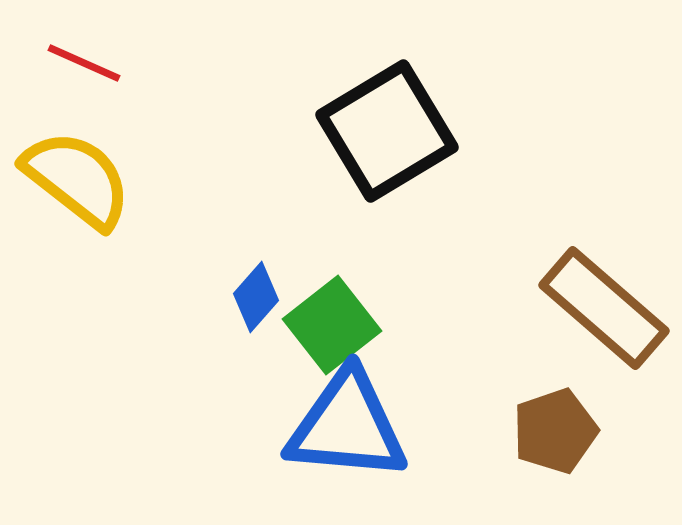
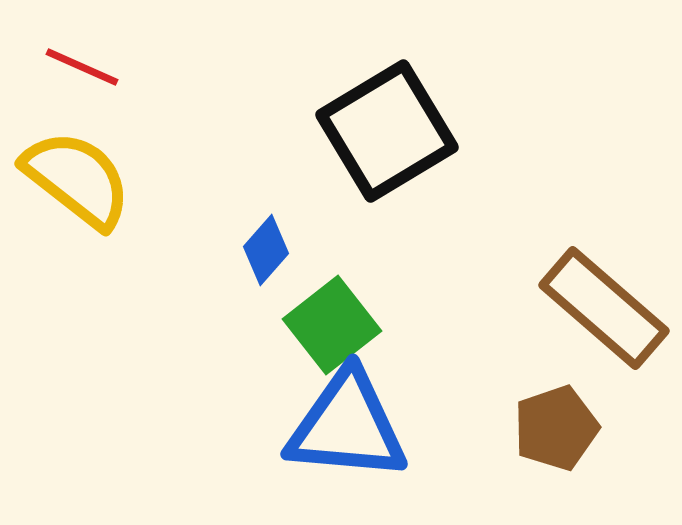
red line: moved 2 px left, 4 px down
blue diamond: moved 10 px right, 47 px up
brown pentagon: moved 1 px right, 3 px up
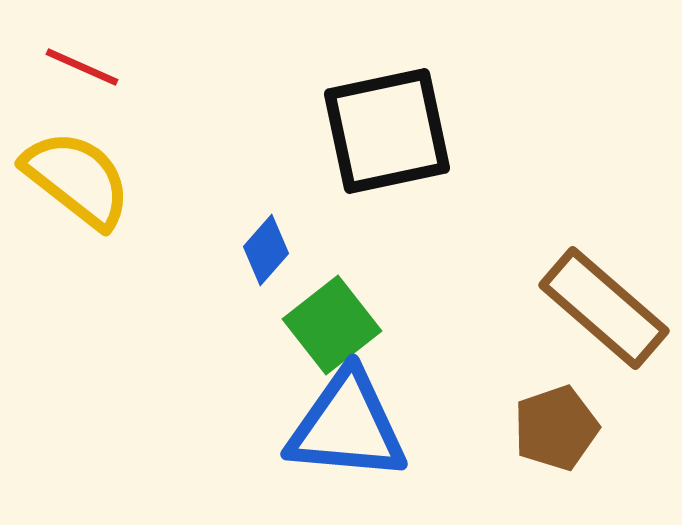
black square: rotated 19 degrees clockwise
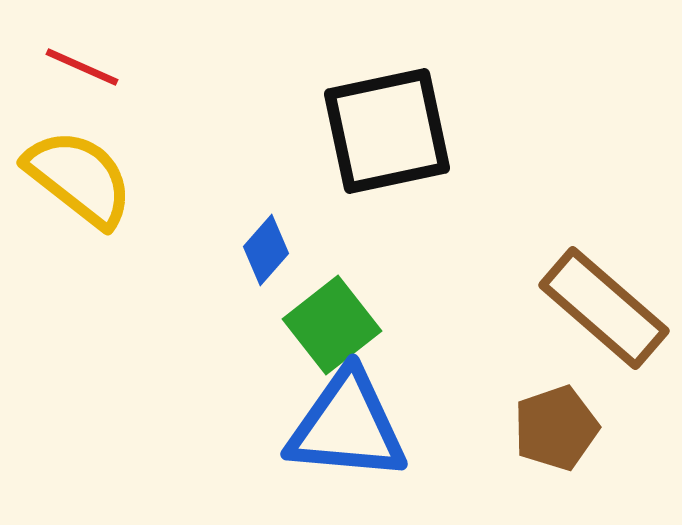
yellow semicircle: moved 2 px right, 1 px up
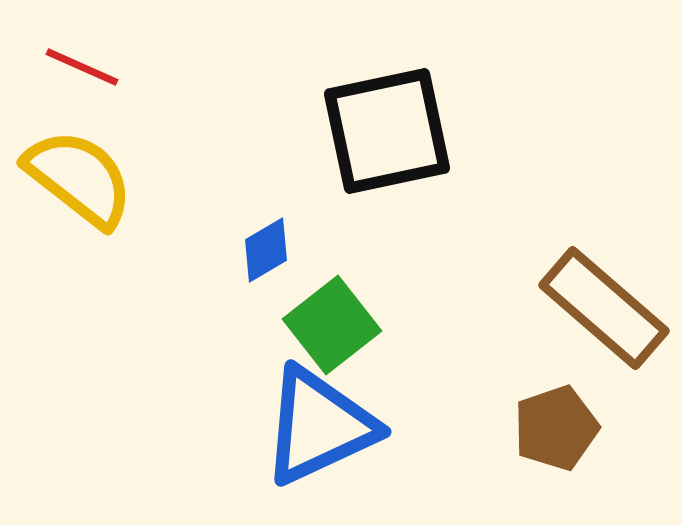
blue diamond: rotated 18 degrees clockwise
blue triangle: moved 28 px left; rotated 30 degrees counterclockwise
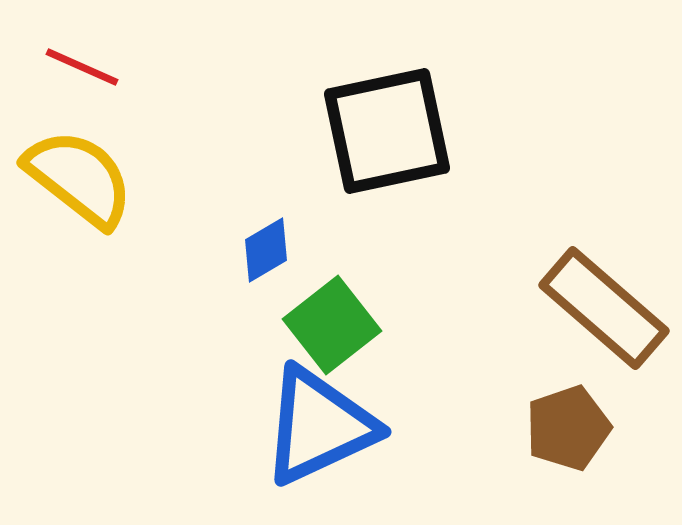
brown pentagon: moved 12 px right
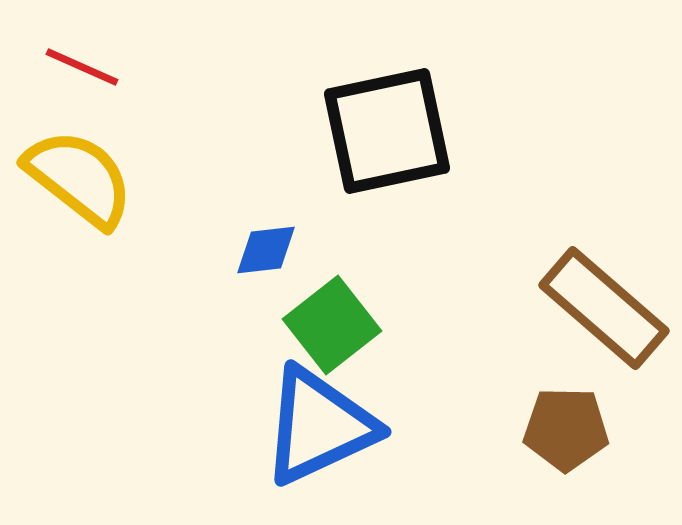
blue diamond: rotated 24 degrees clockwise
brown pentagon: moved 2 px left, 1 px down; rotated 20 degrees clockwise
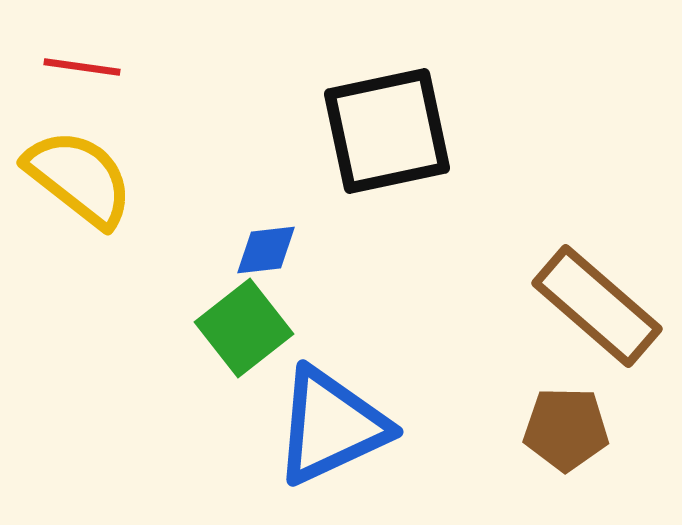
red line: rotated 16 degrees counterclockwise
brown rectangle: moved 7 px left, 2 px up
green square: moved 88 px left, 3 px down
blue triangle: moved 12 px right
